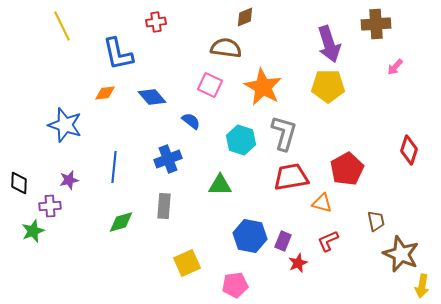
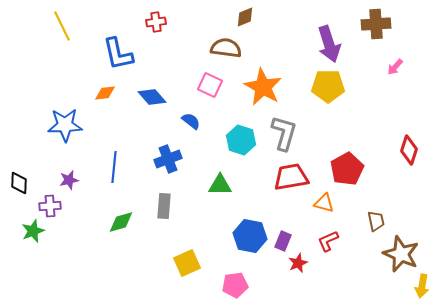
blue star: rotated 20 degrees counterclockwise
orange triangle: moved 2 px right
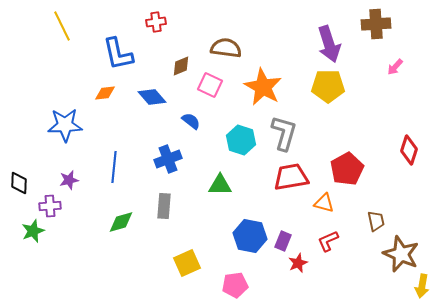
brown diamond: moved 64 px left, 49 px down
